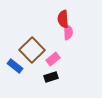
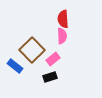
pink semicircle: moved 6 px left, 4 px down
black rectangle: moved 1 px left
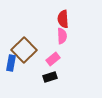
brown square: moved 8 px left
blue rectangle: moved 4 px left, 3 px up; rotated 63 degrees clockwise
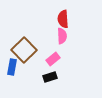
blue rectangle: moved 1 px right, 4 px down
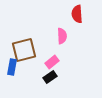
red semicircle: moved 14 px right, 5 px up
brown square: rotated 30 degrees clockwise
pink rectangle: moved 1 px left, 3 px down
black rectangle: rotated 16 degrees counterclockwise
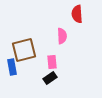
pink rectangle: rotated 56 degrees counterclockwise
blue rectangle: rotated 21 degrees counterclockwise
black rectangle: moved 1 px down
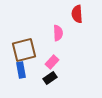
pink semicircle: moved 4 px left, 3 px up
pink rectangle: rotated 48 degrees clockwise
blue rectangle: moved 9 px right, 3 px down
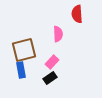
pink semicircle: moved 1 px down
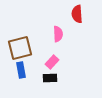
brown square: moved 4 px left, 2 px up
black rectangle: rotated 32 degrees clockwise
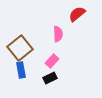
red semicircle: rotated 54 degrees clockwise
brown square: rotated 25 degrees counterclockwise
pink rectangle: moved 1 px up
black rectangle: rotated 24 degrees counterclockwise
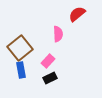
pink rectangle: moved 4 px left
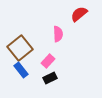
red semicircle: moved 2 px right
blue rectangle: rotated 28 degrees counterclockwise
